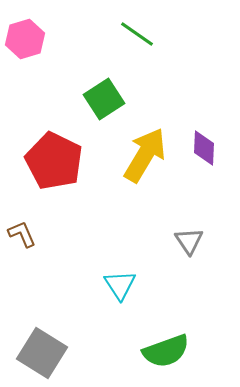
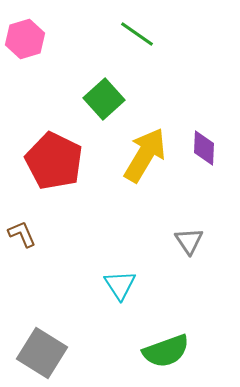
green square: rotated 9 degrees counterclockwise
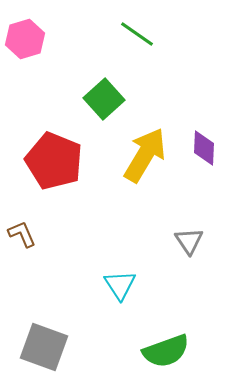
red pentagon: rotated 4 degrees counterclockwise
gray square: moved 2 px right, 6 px up; rotated 12 degrees counterclockwise
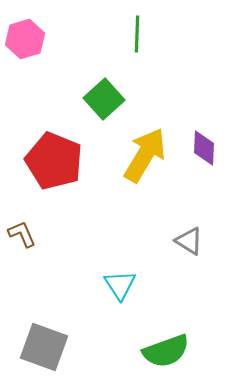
green line: rotated 57 degrees clockwise
gray triangle: rotated 24 degrees counterclockwise
